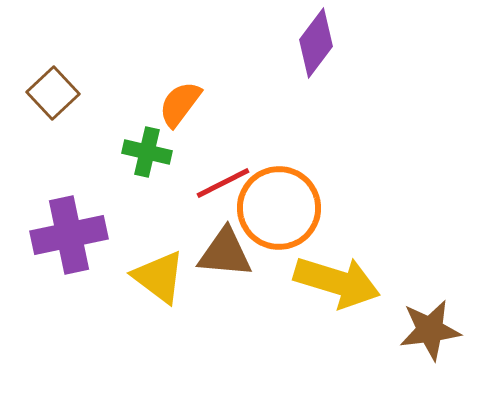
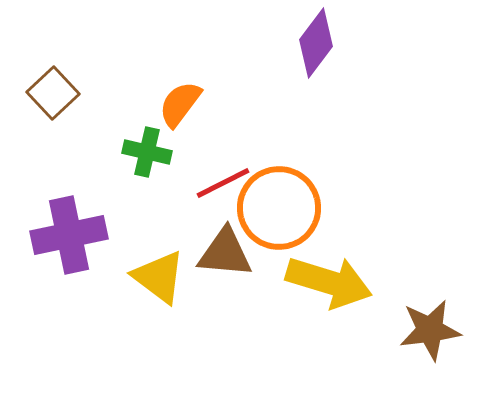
yellow arrow: moved 8 px left
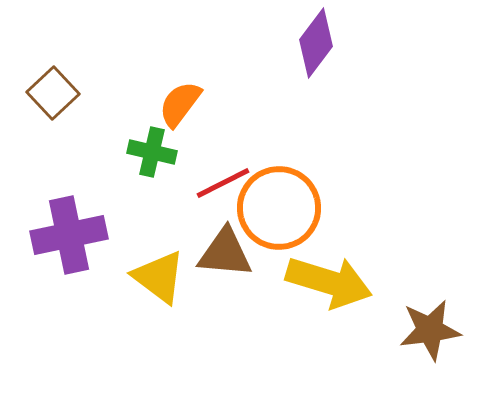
green cross: moved 5 px right
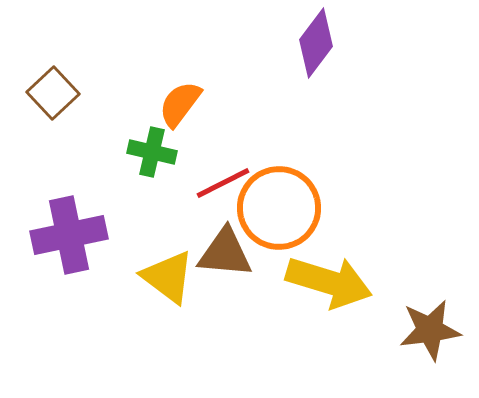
yellow triangle: moved 9 px right
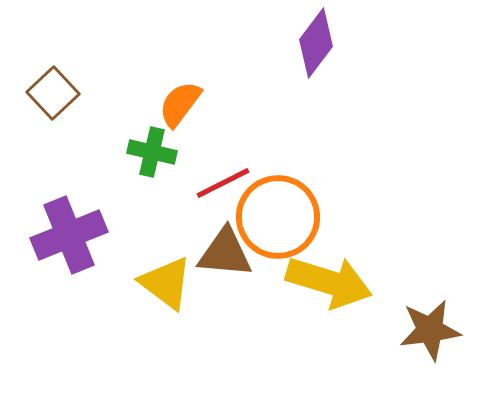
orange circle: moved 1 px left, 9 px down
purple cross: rotated 10 degrees counterclockwise
yellow triangle: moved 2 px left, 6 px down
